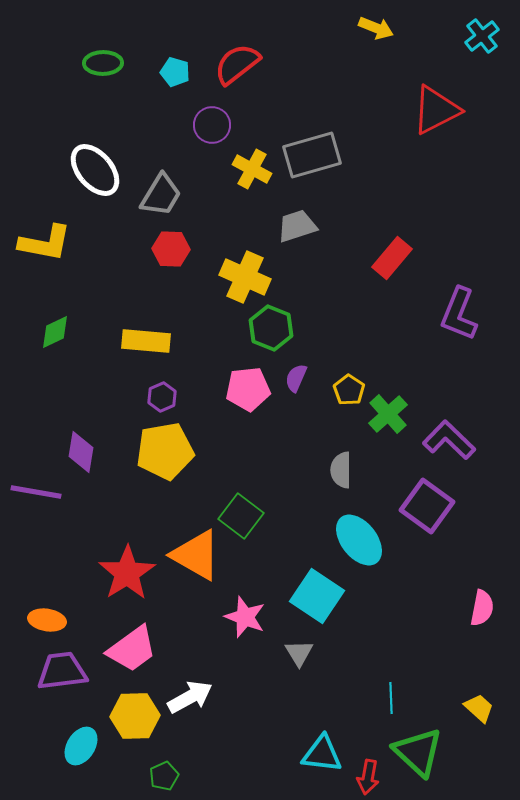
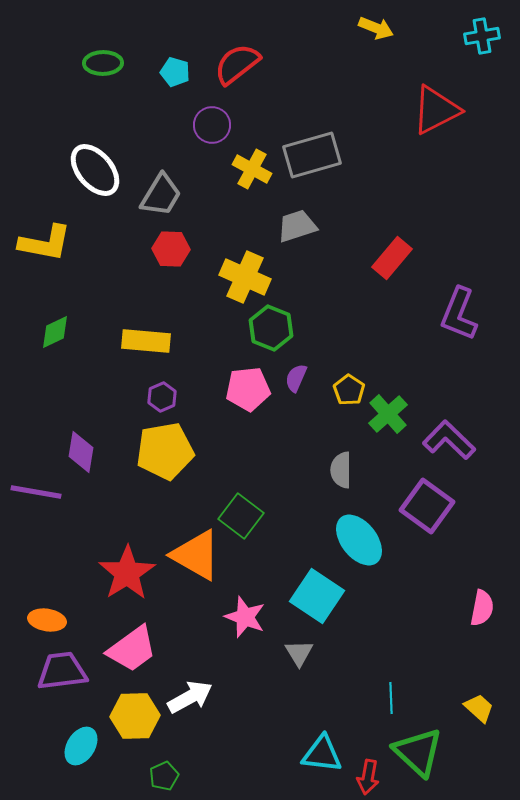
cyan cross at (482, 36): rotated 28 degrees clockwise
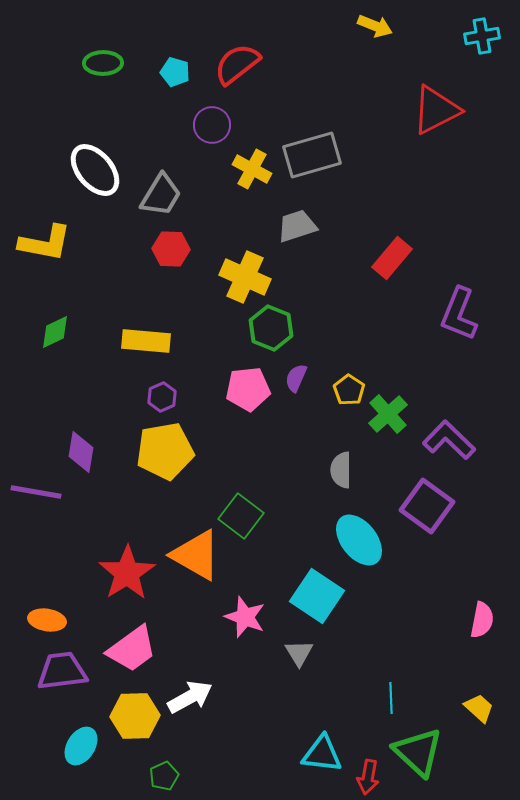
yellow arrow at (376, 28): moved 1 px left, 2 px up
pink semicircle at (482, 608): moved 12 px down
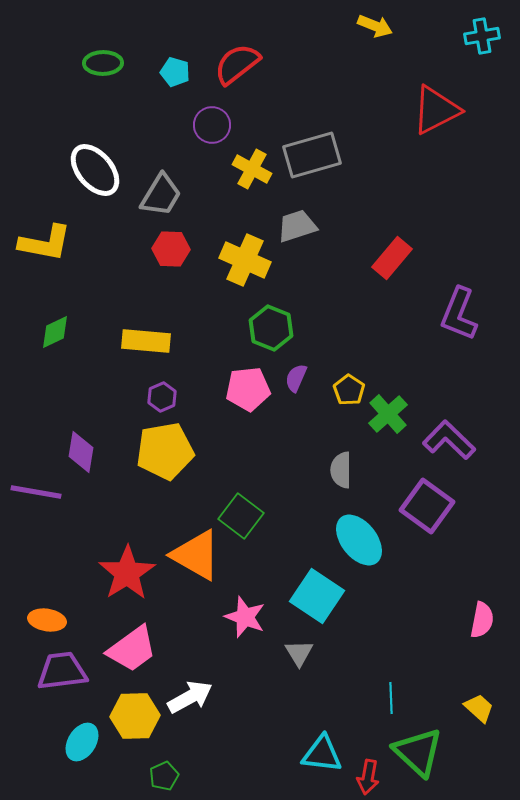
yellow cross at (245, 277): moved 17 px up
cyan ellipse at (81, 746): moved 1 px right, 4 px up
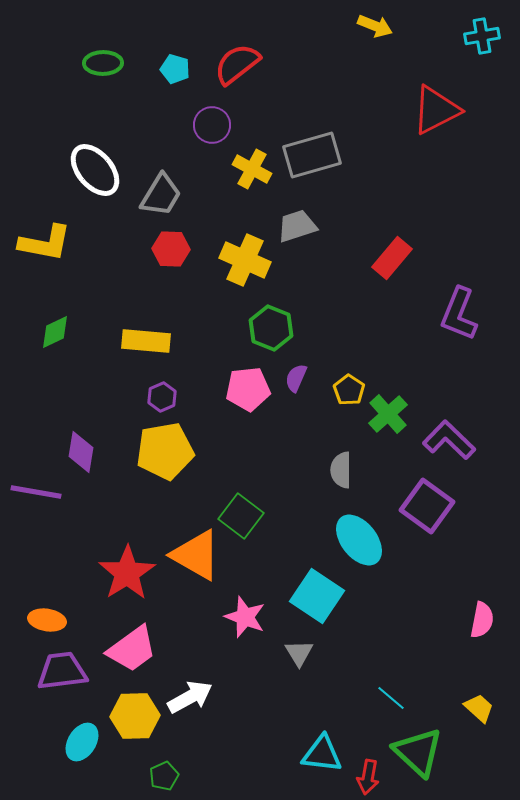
cyan pentagon at (175, 72): moved 3 px up
cyan line at (391, 698): rotated 48 degrees counterclockwise
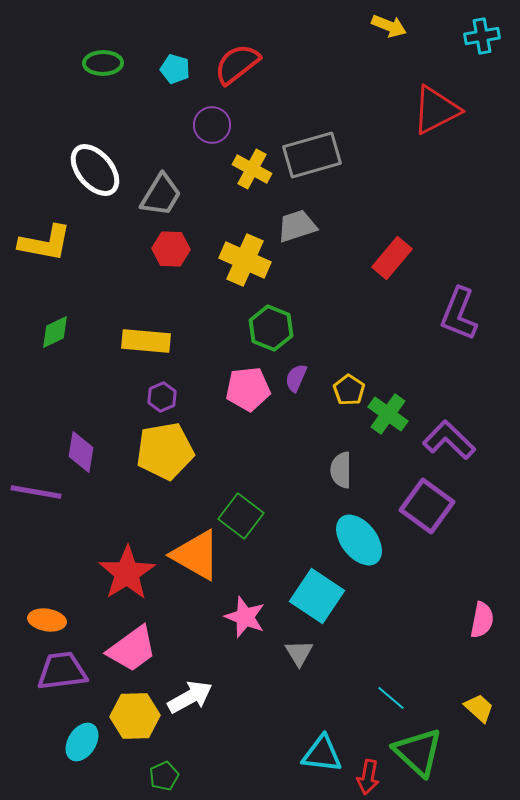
yellow arrow at (375, 26): moved 14 px right
green cross at (388, 414): rotated 12 degrees counterclockwise
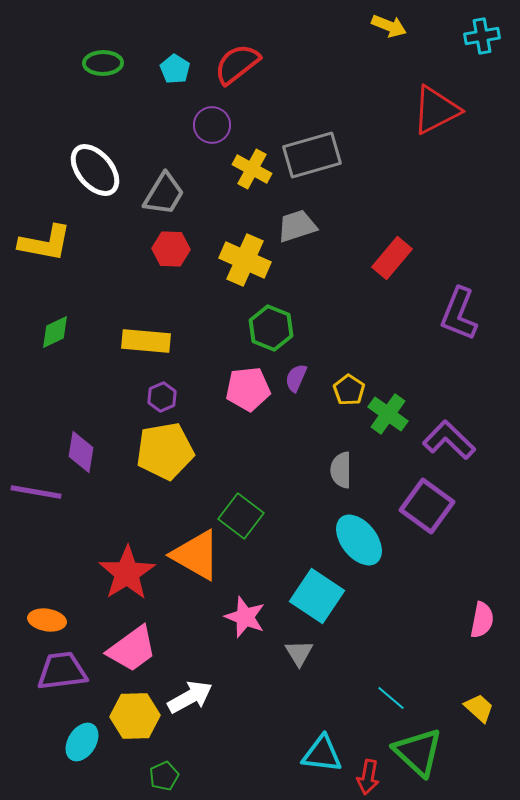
cyan pentagon at (175, 69): rotated 16 degrees clockwise
gray trapezoid at (161, 195): moved 3 px right, 1 px up
